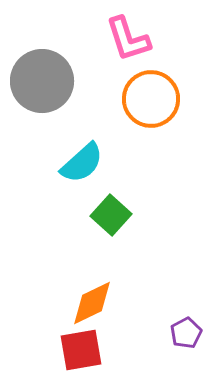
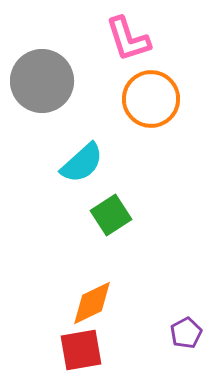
green square: rotated 15 degrees clockwise
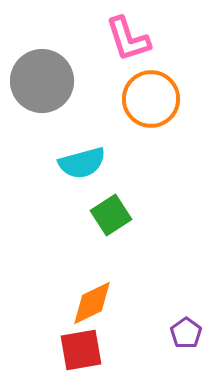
cyan semicircle: rotated 27 degrees clockwise
purple pentagon: rotated 8 degrees counterclockwise
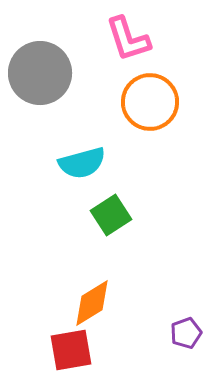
gray circle: moved 2 px left, 8 px up
orange circle: moved 1 px left, 3 px down
orange diamond: rotated 6 degrees counterclockwise
purple pentagon: rotated 16 degrees clockwise
red square: moved 10 px left
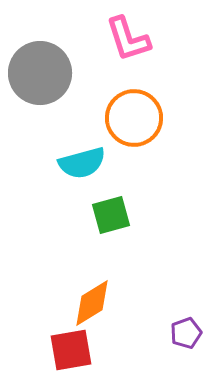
orange circle: moved 16 px left, 16 px down
green square: rotated 18 degrees clockwise
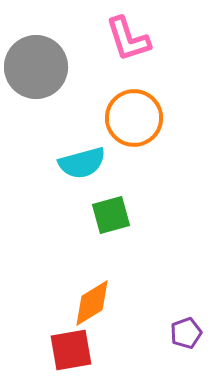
gray circle: moved 4 px left, 6 px up
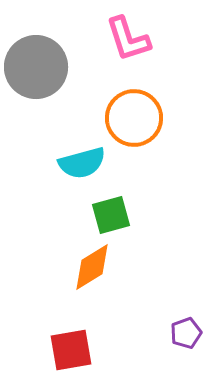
orange diamond: moved 36 px up
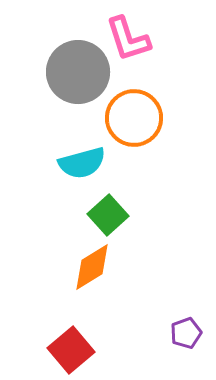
gray circle: moved 42 px right, 5 px down
green square: moved 3 px left; rotated 27 degrees counterclockwise
red square: rotated 30 degrees counterclockwise
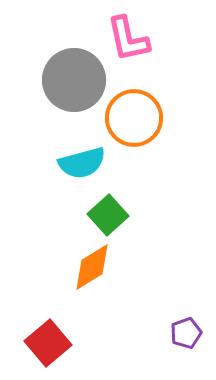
pink L-shape: rotated 6 degrees clockwise
gray circle: moved 4 px left, 8 px down
red square: moved 23 px left, 7 px up
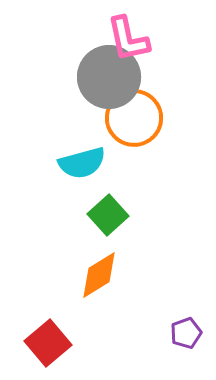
gray circle: moved 35 px right, 3 px up
orange diamond: moved 7 px right, 8 px down
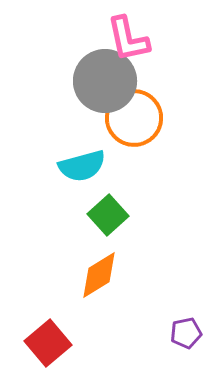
gray circle: moved 4 px left, 4 px down
cyan semicircle: moved 3 px down
purple pentagon: rotated 8 degrees clockwise
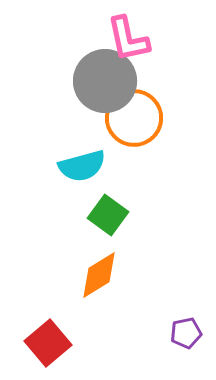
green square: rotated 12 degrees counterclockwise
